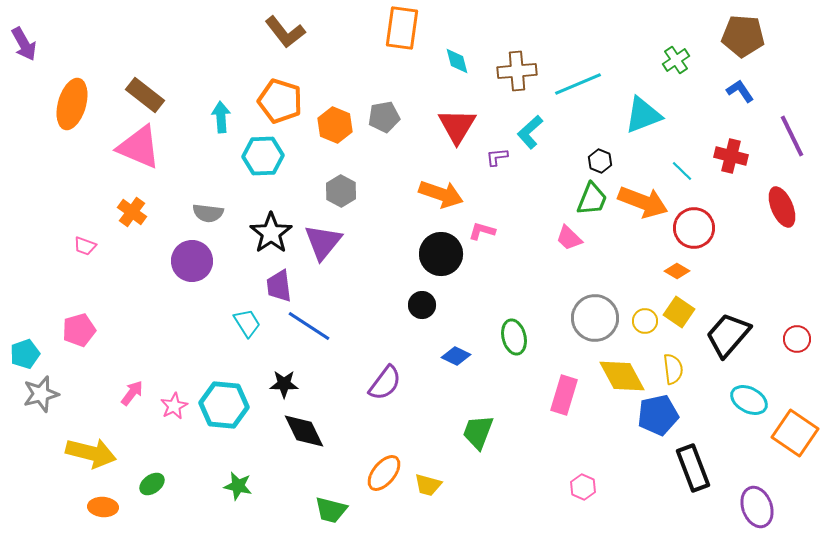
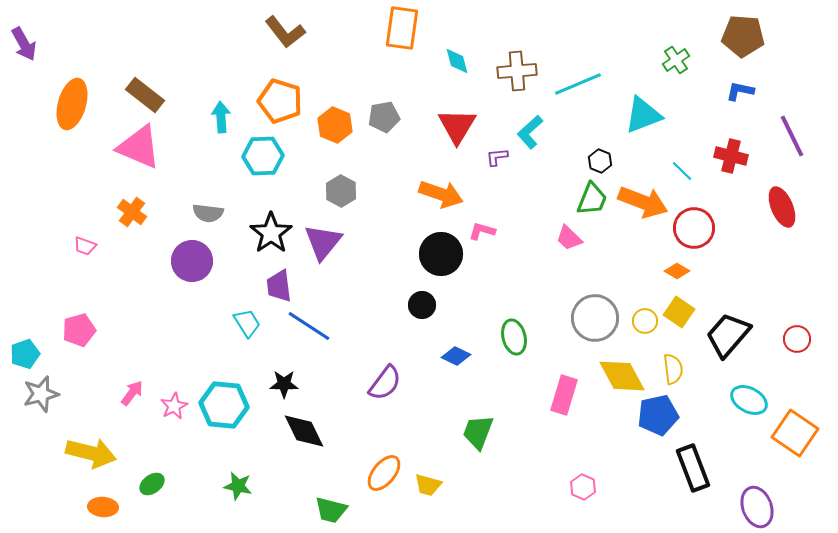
blue L-shape at (740, 91): rotated 44 degrees counterclockwise
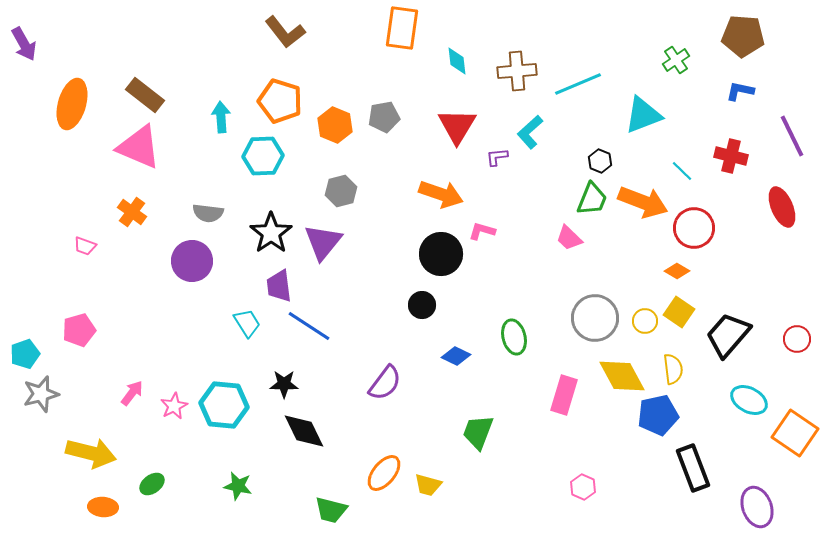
cyan diamond at (457, 61): rotated 8 degrees clockwise
gray hexagon at (341, 191): rotated 16 degrees clockwise
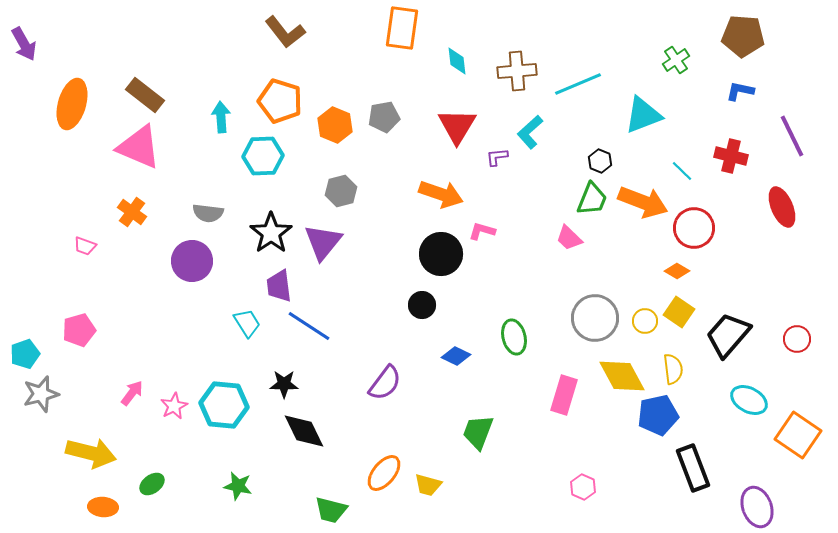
orange square at (795, 433): moved 3 px right, 2 px down
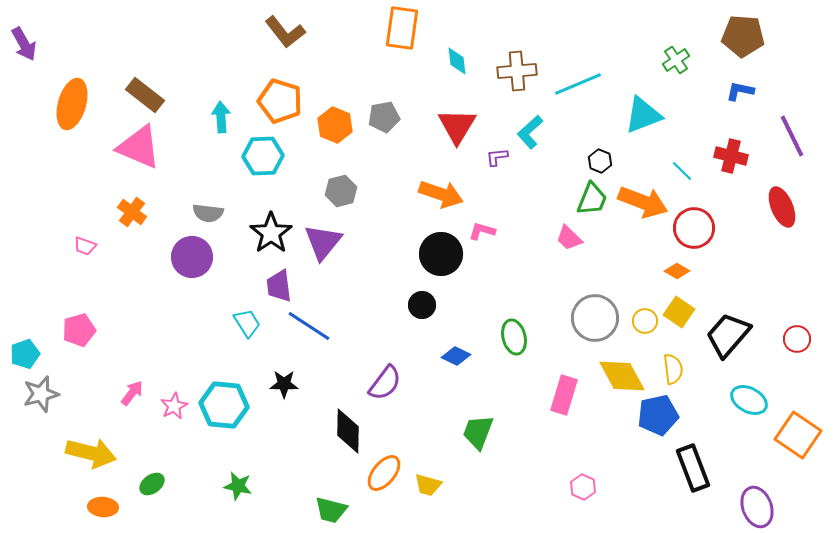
purple circle at (192, 261): moved 4 px up
black diamond at (304, 431): moved 44 px right; rotated 27 degrees clockwise
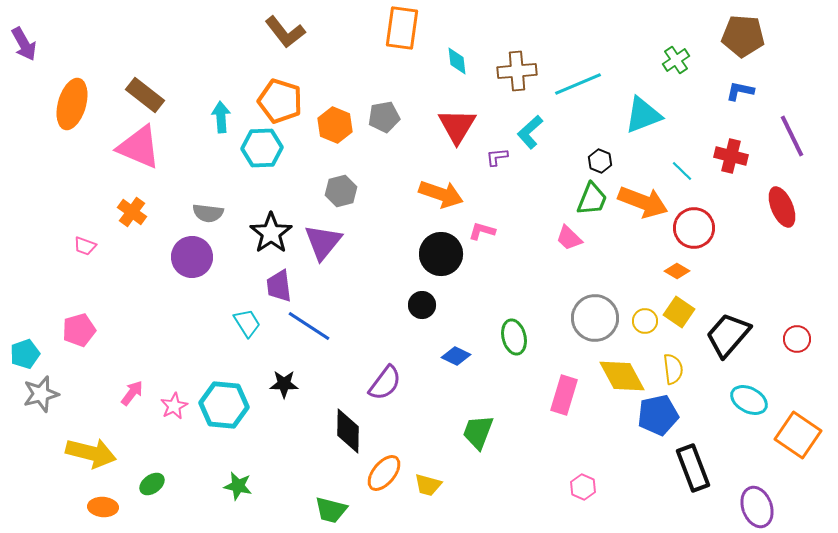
cyan hexagon at (263, 156): moved 1 px left, 8 px up
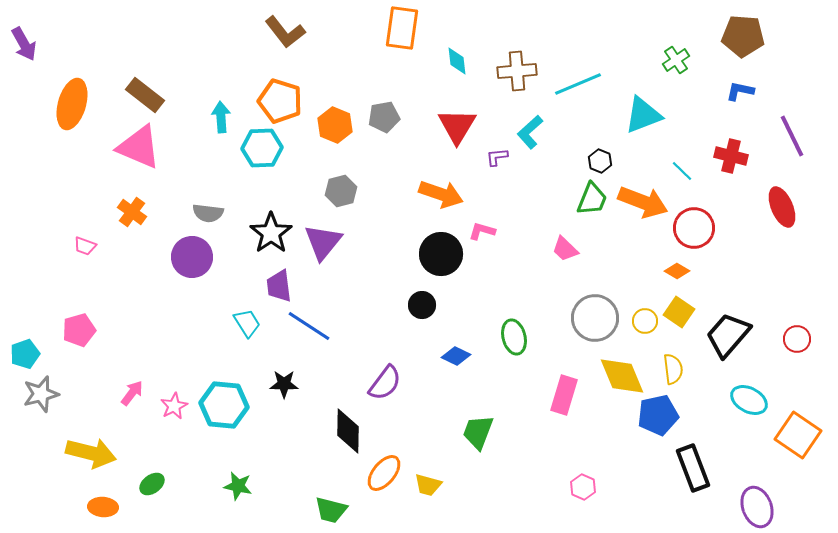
pink trapezoid at (569, 238): moved 4 px left, 11 px down
yellow diamond at (622, 376): rotated 6 degrees clockwise
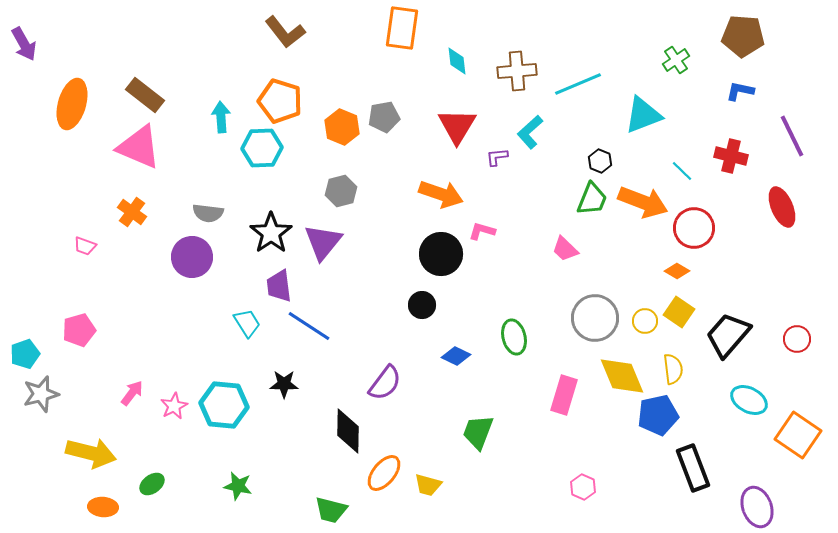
orange hexagon at (335, 125): moved 7 px right, 2 px down
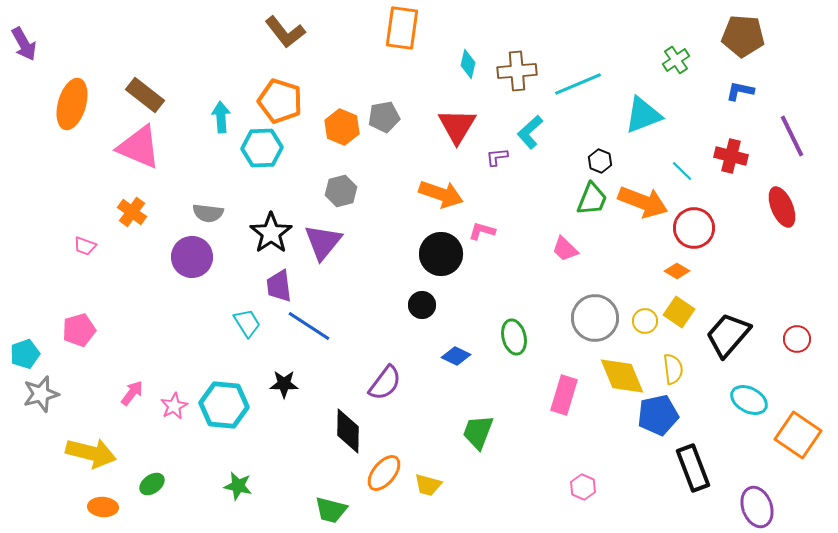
cyan diamond at (457, 61): moved 11 px right, 3 px down; rotated 20 degrees clockwise
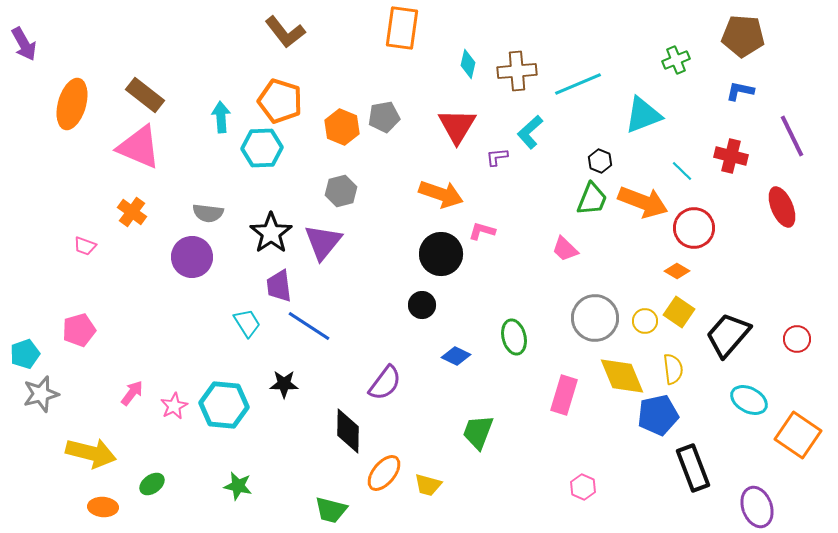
green cross at (676, 60): rotated 12 degrees clockwise
